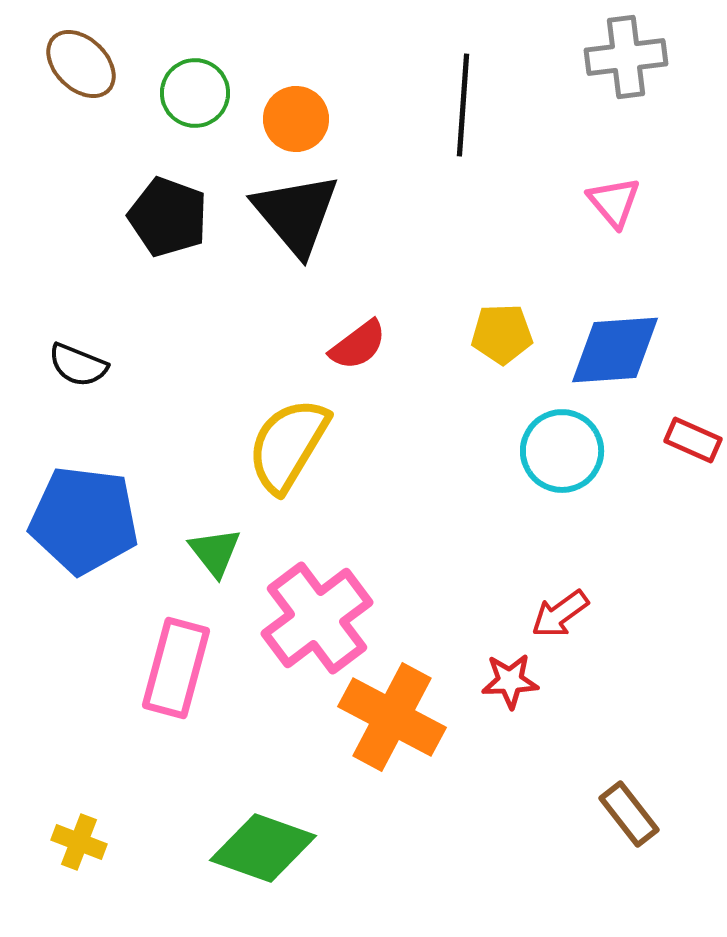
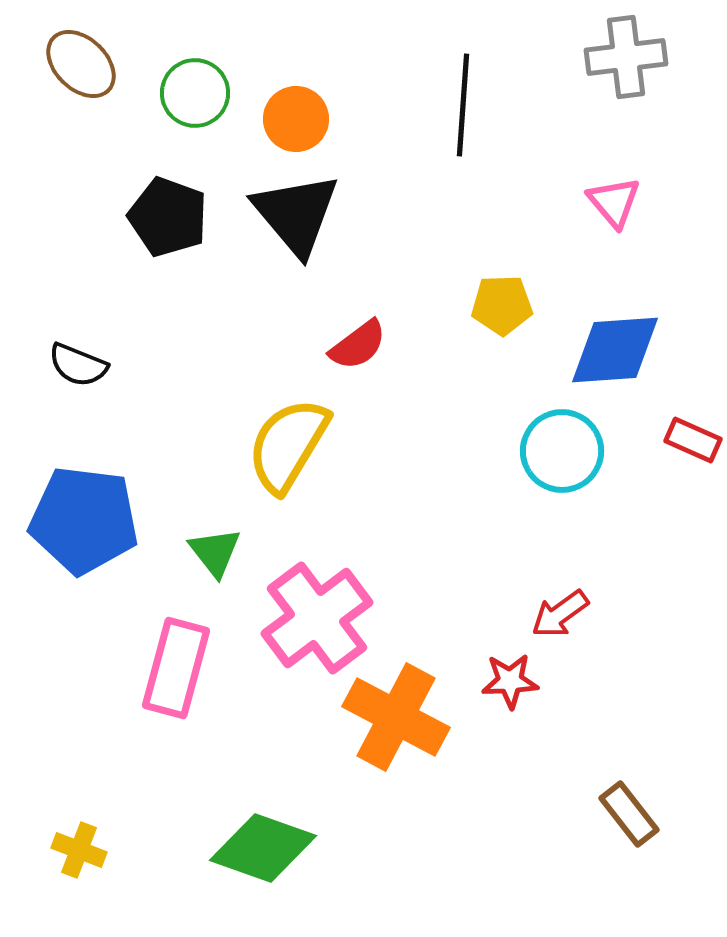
yellow pentagon: moved 29 px up
orange cross: moved 4 px right
yellow cross: moved 8 px down
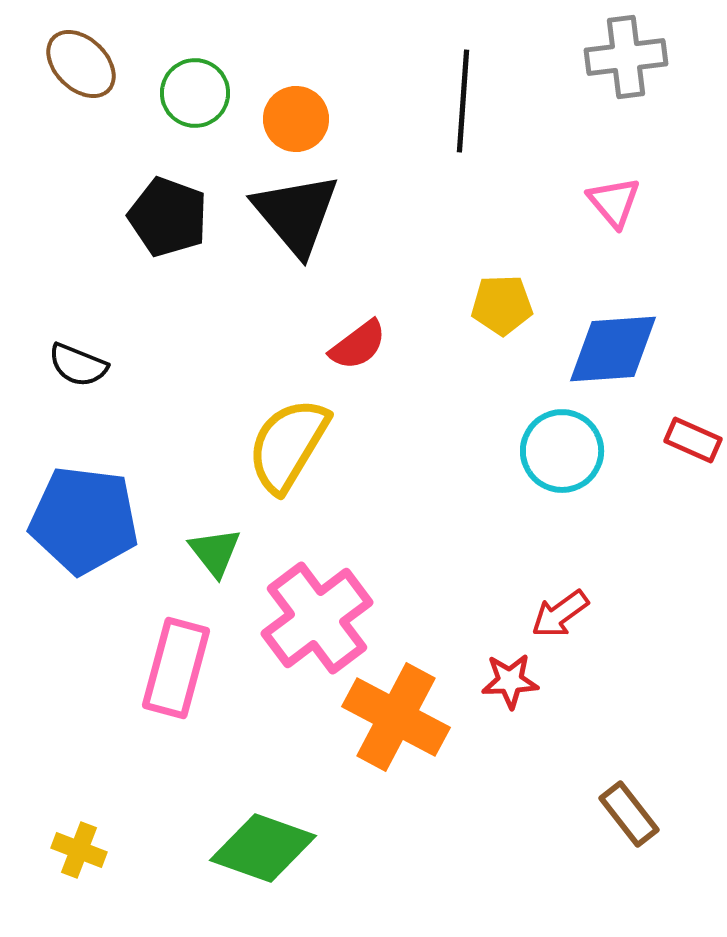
black line: moved 4 px up
blue diamond: moved 2 px left, 1 px up
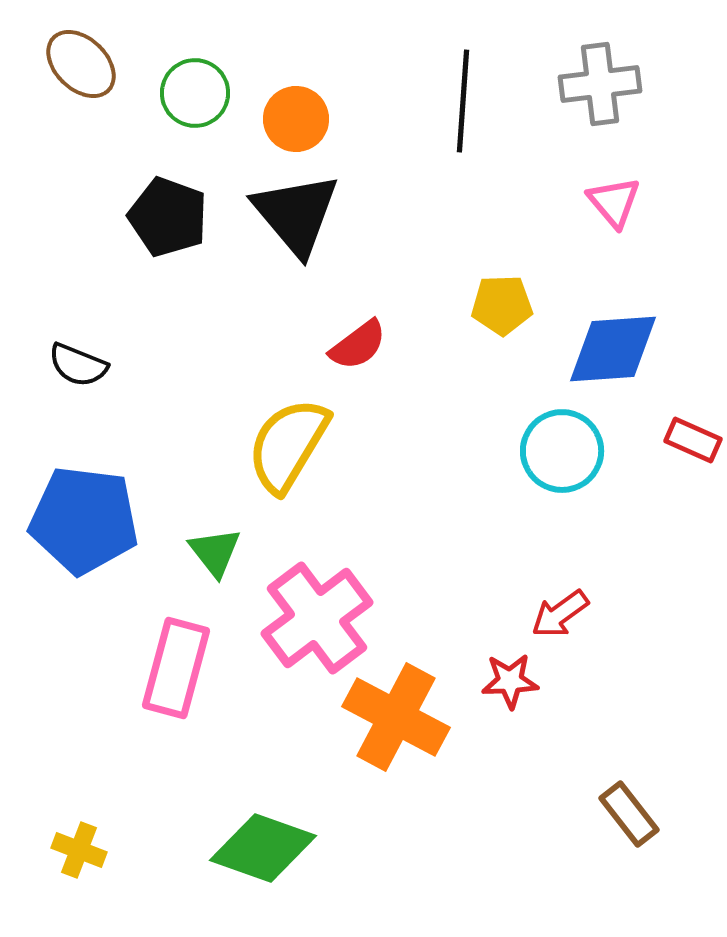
gray cross: moved 26 px left, 27 px down
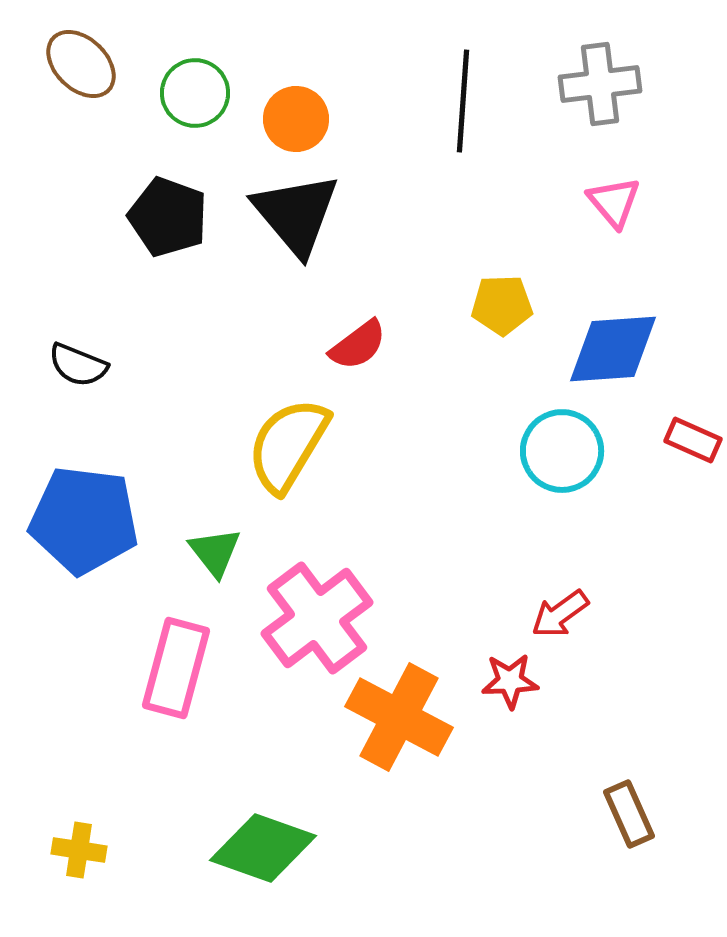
orange cross: moved 3 px right
brown rectangle: rotated 14 degrees clockwise
yellow cross: rotated 12 degrees counterclockwise
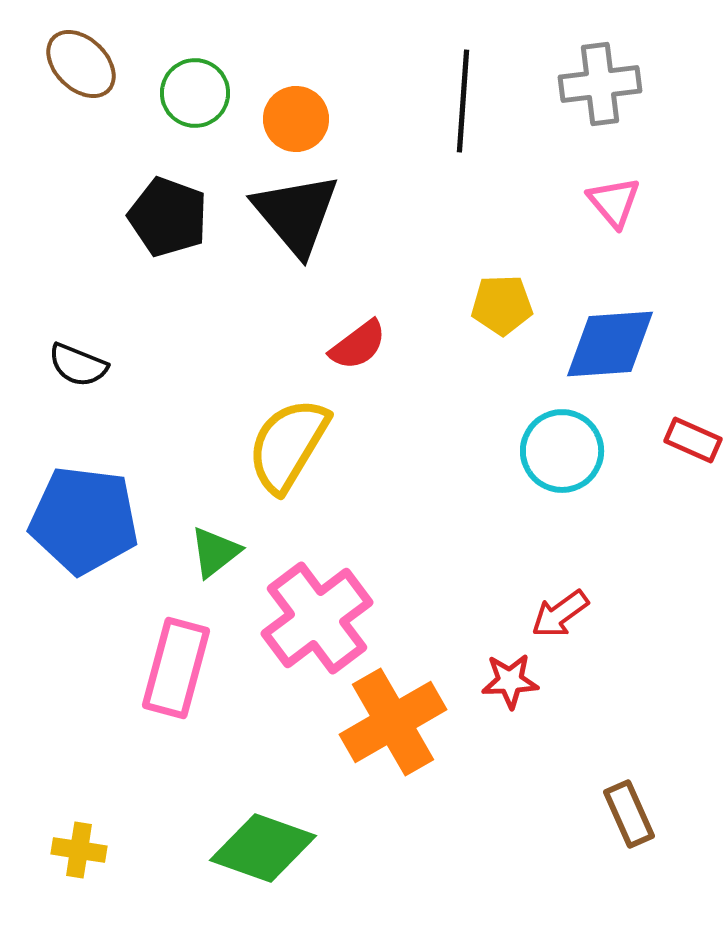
blue diamond: moved 3 px left, 5 px up
green triangle: rotated 30 degrees clockwise
orange cross: moved 6 px left, 5 px down; rotated 32 degrees clockwise
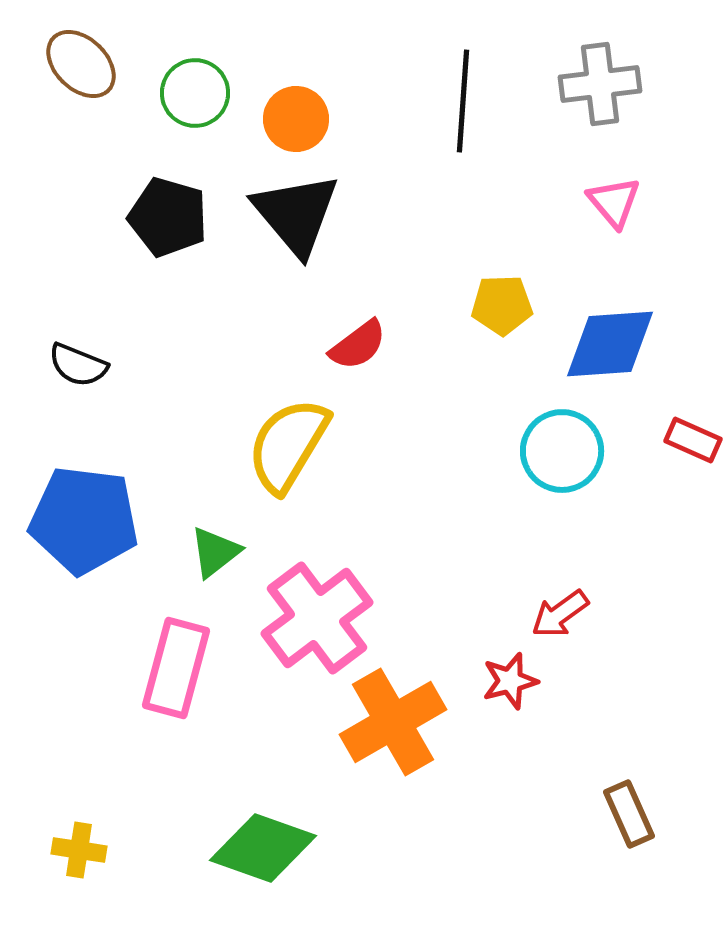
black pentagon: rotated 4 degrees counterclockwise
red star: rotated 12 degrees counterclockwise
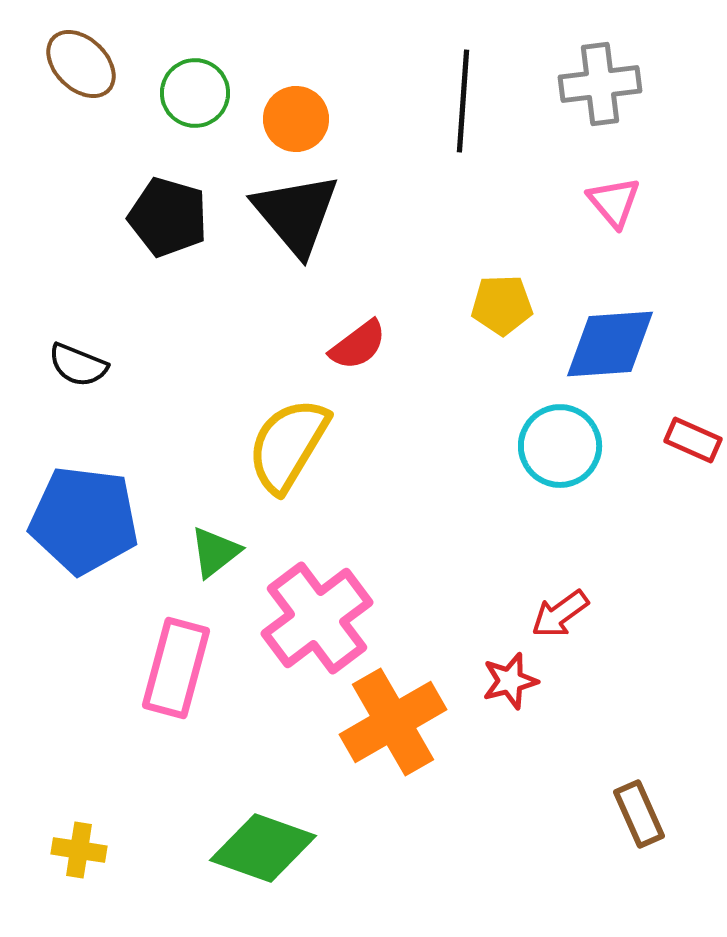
cyan circle: moved 2 px left, 5 px up
brown rectangle: moved 10 px right
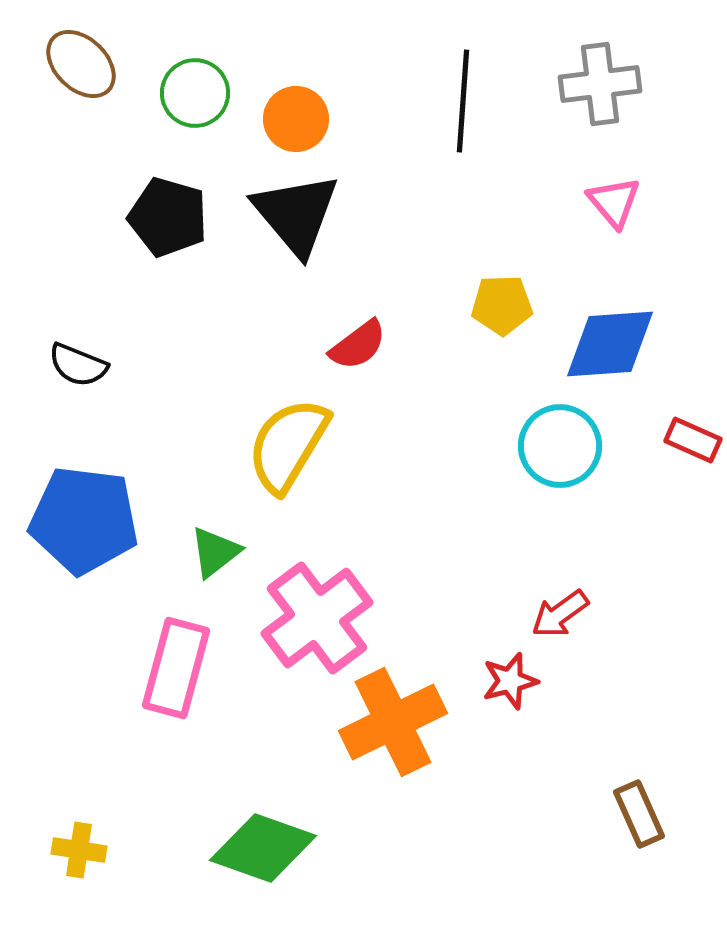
orange cross: rotated 4 degrees clockwise
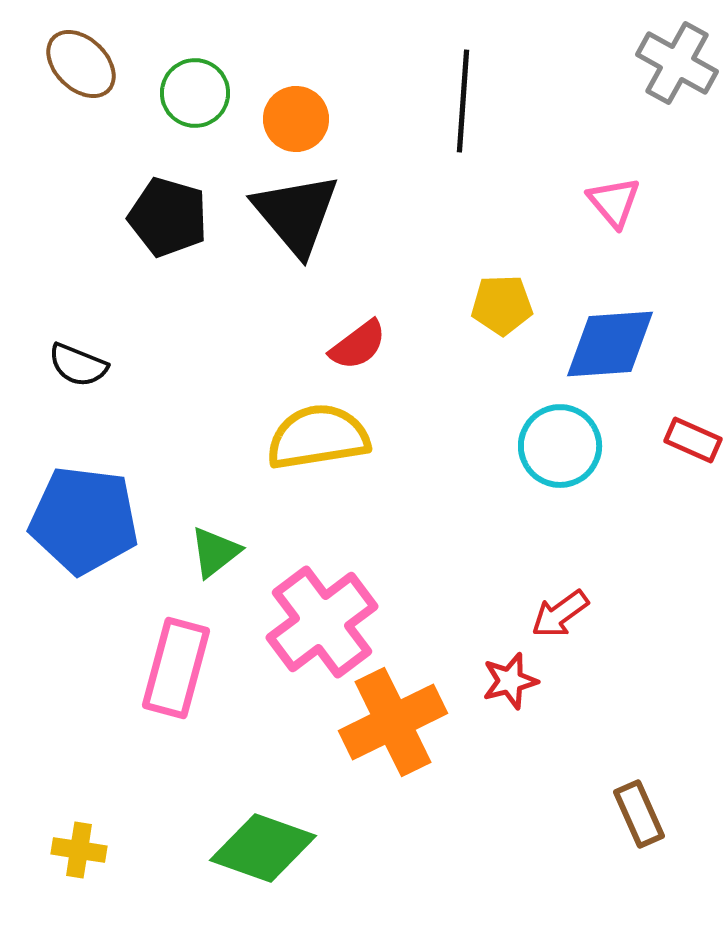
gray cross: moved 77 px right, 21 px up; rotated 36 degrees clockwise
yellow semicircle: moved 30 px right, 8 px up; rotated 50 degrees clockwise
pink cross: moved 5 px right, 4 px down
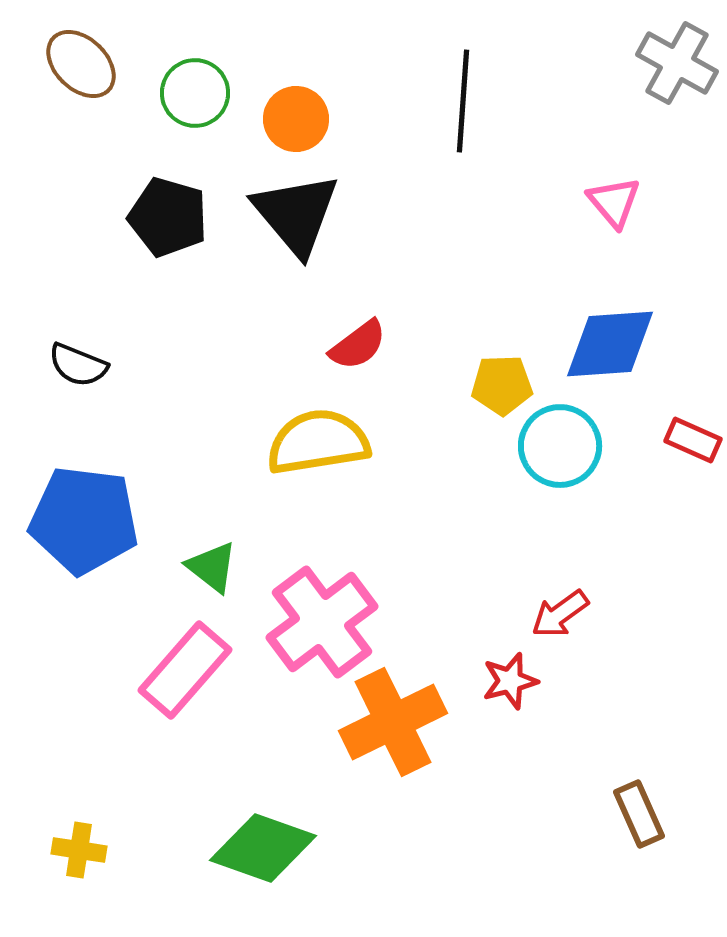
yellow pentagon: moved 80 px down
yellow semicircle: moved 5 px down
green triangle: moved 3 px left, 15 px down; rotated 44 degrees counterclockwise
pink rectangle: moved 9 px right, 2 px down; rotated 26 degrees clockwise
